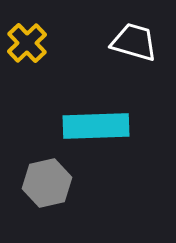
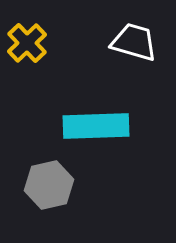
gray hexagon: moved 2 px right, 2 px down
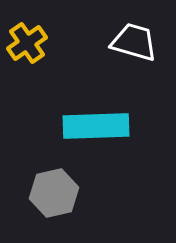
yellow cross: rotated 9 degrees clockwise
gray hexagon: moved 5 px right, 8 px down
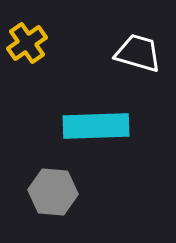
white trapezoid: moved 4 px right, 11 px down
gray hexagon: moved 1 px left, 1 px up; rotated 18 degrees clockwise
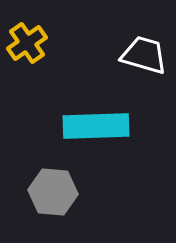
white trapezoid: moved 6 px right, 2 px down
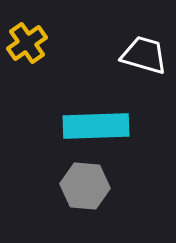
gray hexagon: moved 32 px right, 6 px up
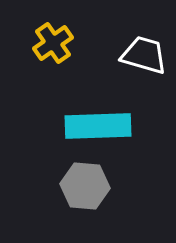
yellow cross: moved 26 px right
cyan rectangle: moved 2 px right
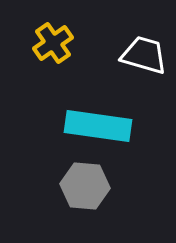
cyan rectangle: rotated 10 degrees clockwise
